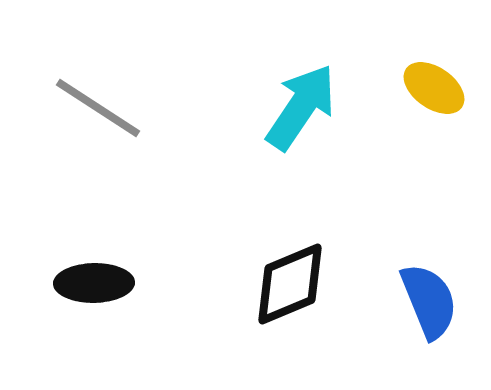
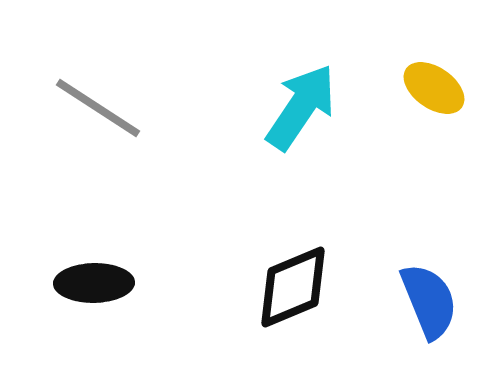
black diamond: moved 3 px right, 3 px down
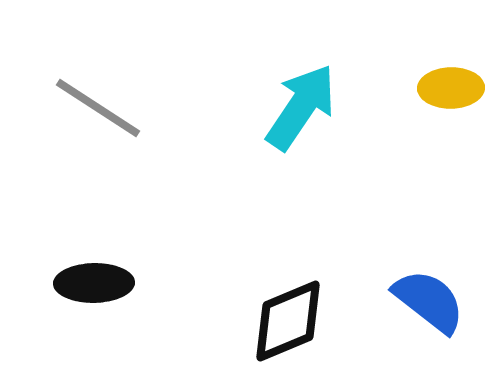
yellow ellipse: moved 17 px right; rotated 36 degrees counterclockwise
black diamond: moved 5 px left, 34 px down
blue semicircle: rotated 30 degrees counterclockwise
